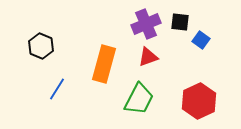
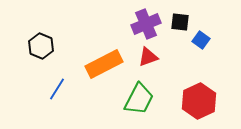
orange rectangle: rotated 48 degrees clockwise
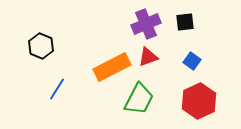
black square: moved 5 px right; rotated 12 degrees counterclockwise
blue square: moved 9 px left, 21 px down
orange rectangle: moved 8 px right, 3 px down
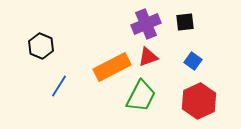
blue square: moved 1 px right
blue line: moved 2 px right, 3 px up
green trapezoid: moved 2 px right, 3 px up
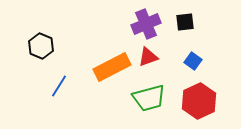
green trapezoid: moved 8 px right, 2 px down; rotated 48 degrees clockwise
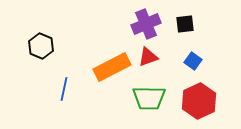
black square: moved 2 px down
blue line: moved 5 px right, 3 px down; rotated 20 degrees counterclockwise
green trapezoid: rotated 16 degrees clockwise
